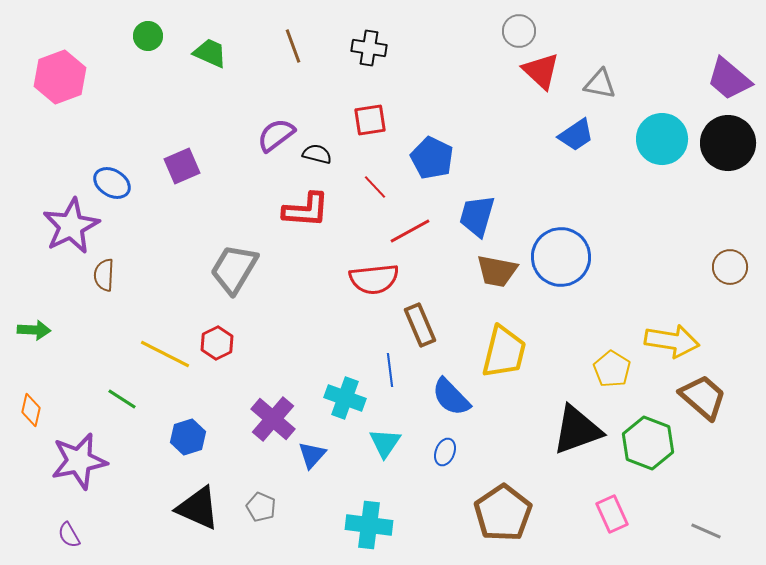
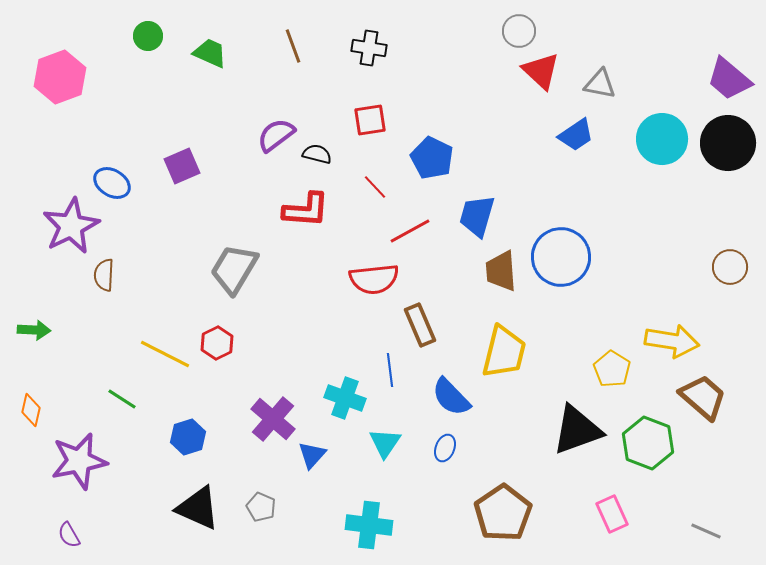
brown trapezoid at (497, 271): moved 4 px right; rotated 75 degrees clockwise
blue ellipse at (445, 452): moved 4 px up
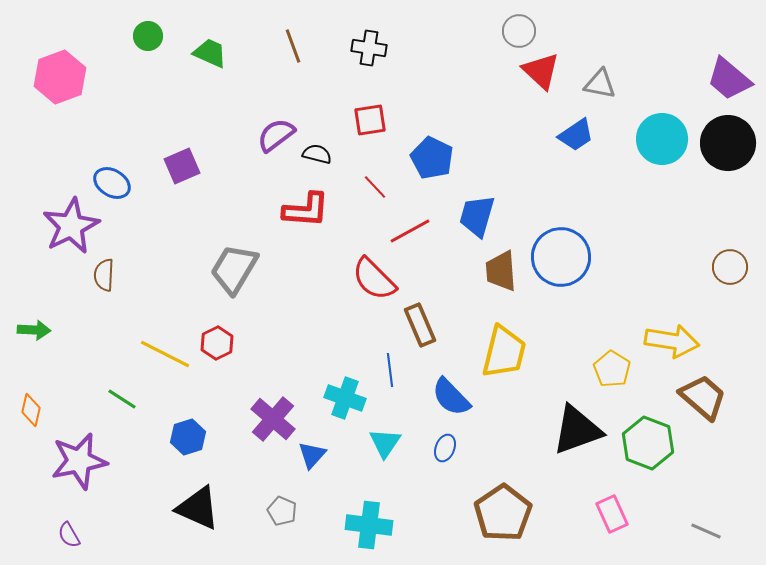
red semicircle at (374, 279): rotated 51 degrees clockwise
gray pentagon at (261, 507): moved 21 px right, 4 px down
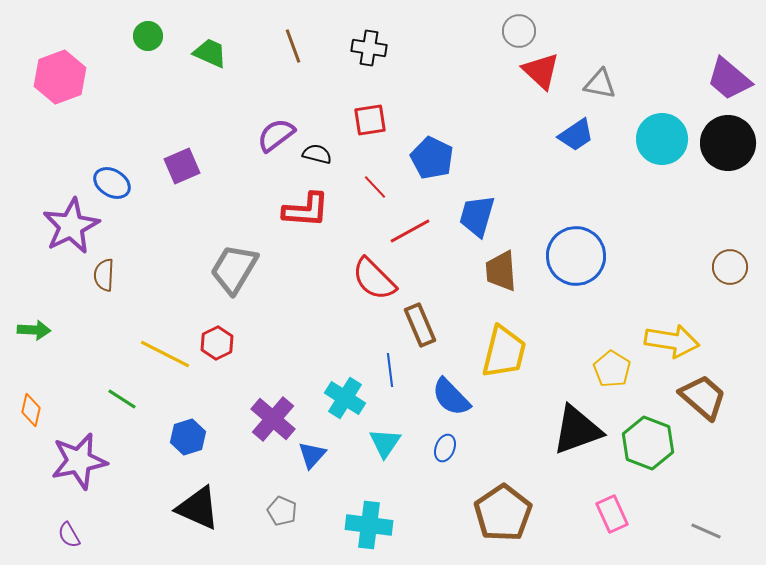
blue circle at (561, 257): moved 15 px right, 1 px up
cyan cross at (345, 398): rotated 12 degrees clockwise
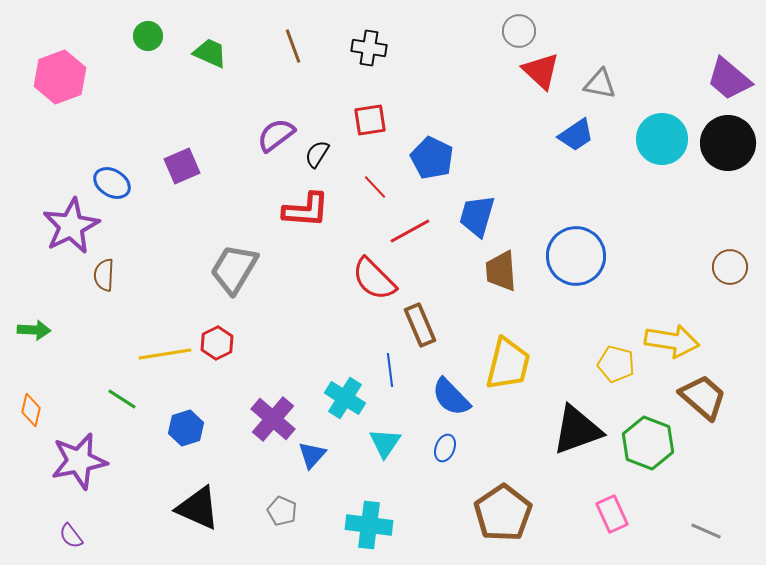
black semicircle at (317, 154): rotated 72 degrees counterclockwise
yellow trapezoid at (504, 352): moved 4 px right, 12 px down
yellow line at (165, 354): rotated 36 degrees counterclockwise
yellow pentagon at (612, 369): moved 4 px right, 5 px up; rotated 18 degrees counterclockwise
blue hexagon at (188, 437): moved 2 px left, 9 px up
purple semicircle at (69, 535): moved 2 px right, 1 px down; rotated 8 degrees counterclockwise
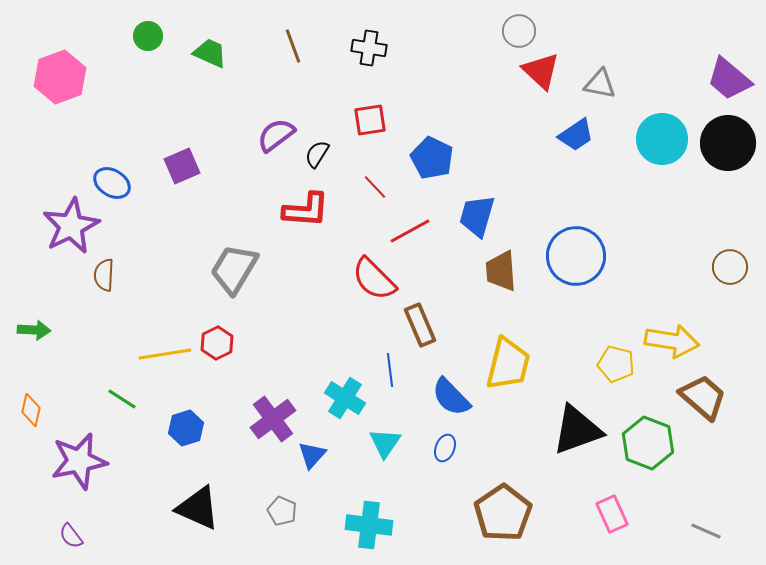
purple cross at (273, 419): rotated 12 degrees clockwise
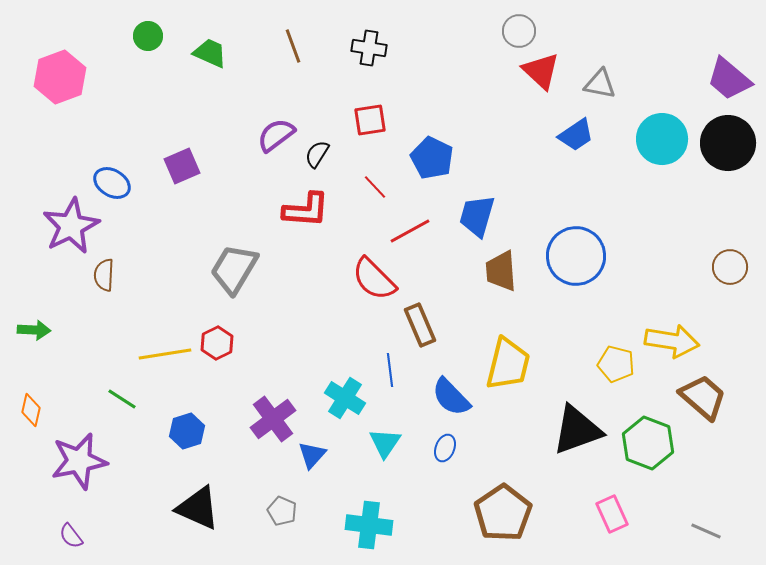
blue hexagon at (186, 428): moved 1 px right, 3 px down
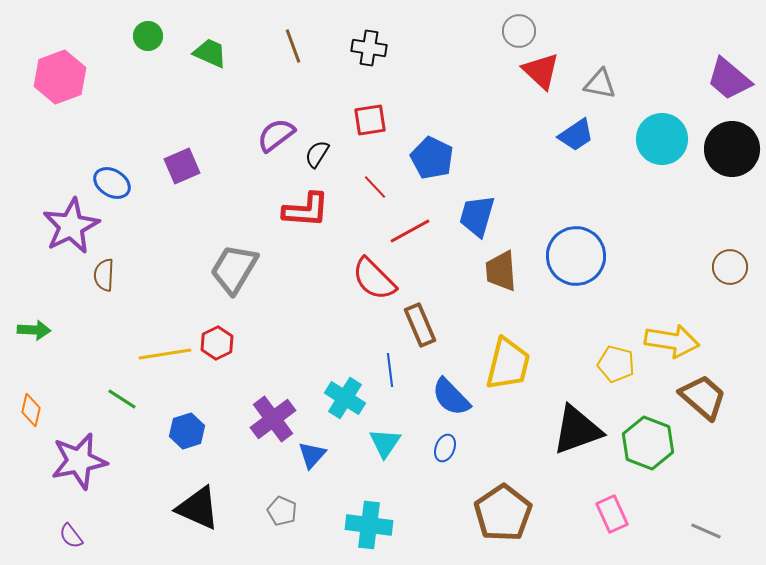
black circle at (728, 143): moved 4 px right, 6 px down
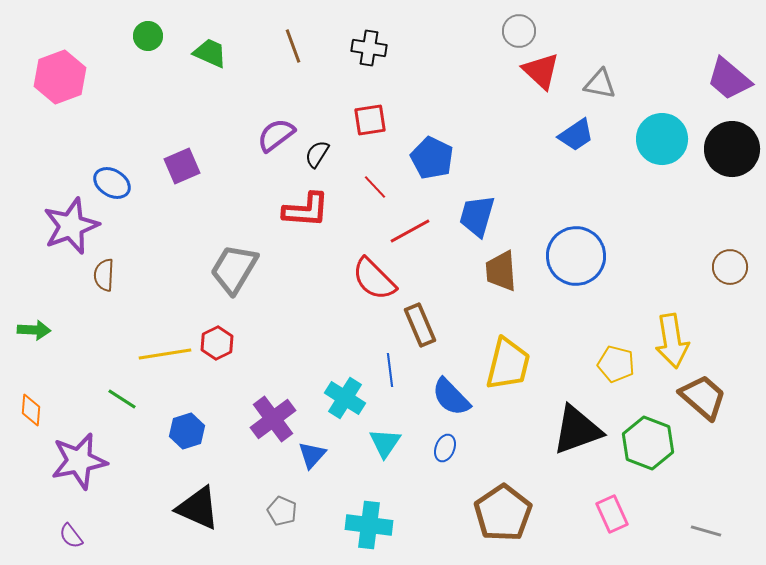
purple star at (71, 226): rotated 6 degrees clockwise
yellow arrow at (672, 341): rotated 72 degrees clockwise
orange diamond at (31, 410): rotated 8 degrees counterclockwise
gray line at (706, 531): rotated 8 degrees counterclockwise
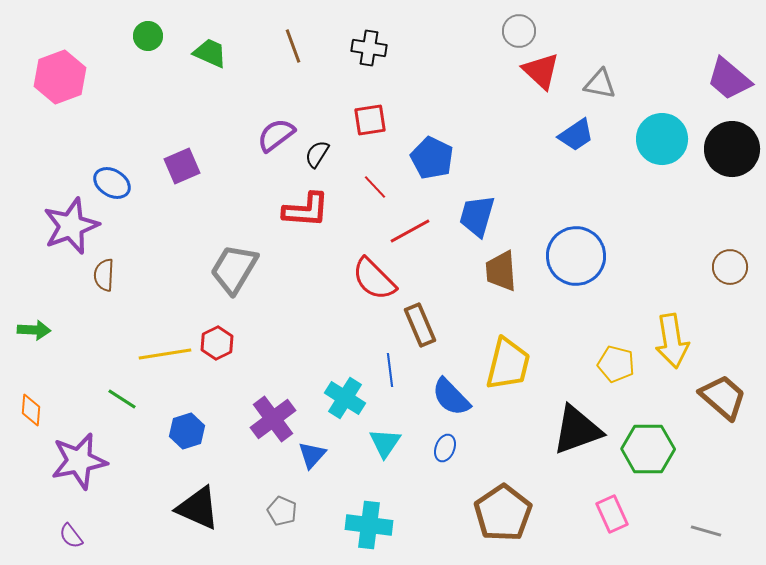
brown trapezoid at (703, 397): moved 20 px right
green hexagon at (648, 443): moved 6 px down; rotated 21 degrees counterclockwise
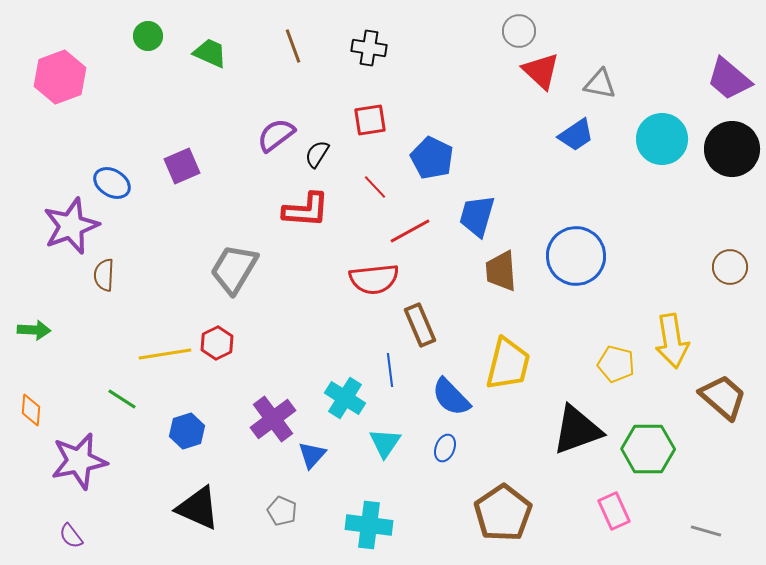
red semicircle at (374, 279): rotated 51 degrees counterclockwise
pink rectangle at (612, 514): moved 2 px right, 3 px up
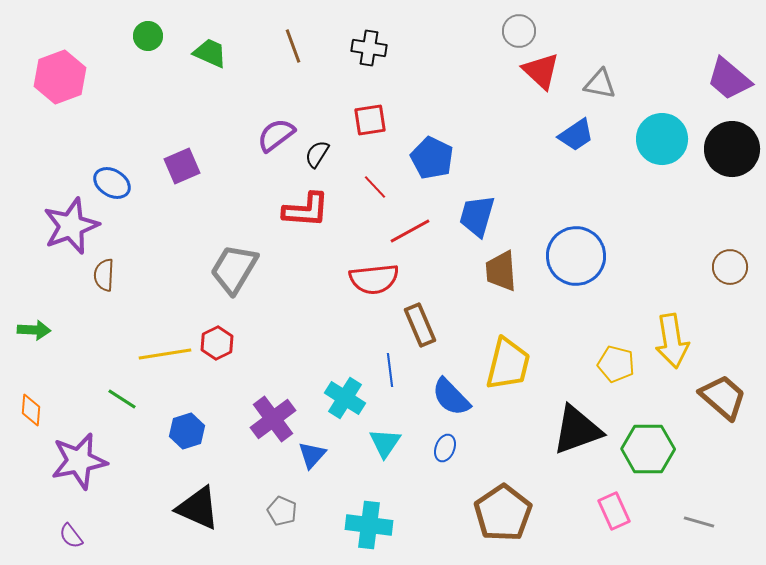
gray line at (706, 531): moved 7 px left, 9 px up
